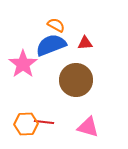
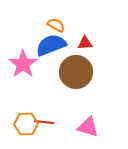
brown circle: moved 8 px up
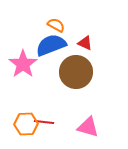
red triangle: rotated 28 degrees clockwise
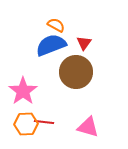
red triangle: moved 1 px left; rotated 42 degrees clockwise
pink star: moved 27 px down
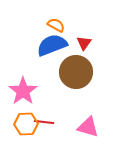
blue semicircle: moved 1 px right
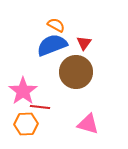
red line: moved 4 px left, 15 px up
pink triangle: moved 3 px up
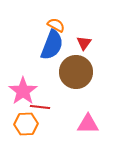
blue semicircle: rotated 132 degrees clockwise
pink triangle: rotated 15 degrees counterclockwise
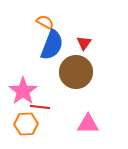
orange semicircle: moved 11 px left, 3 px up
